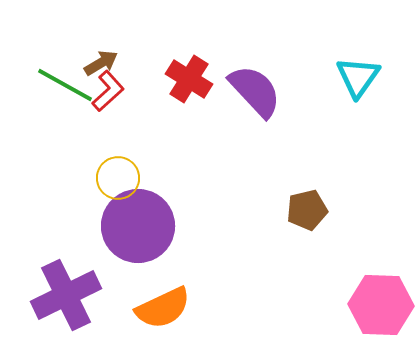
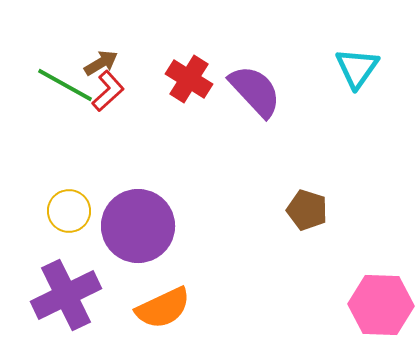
cyan triangle: moved 1 px left, 9 px up
yellow circle: moved 49 px left, 33 px down
brown pentagon: rotated 30 degrees clockwise
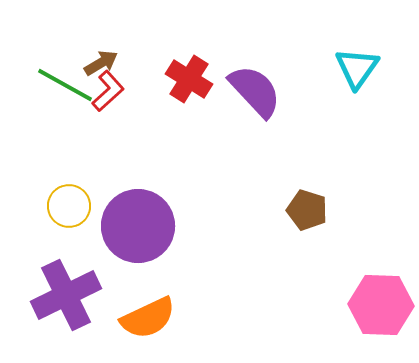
yellow circle: moved 5 px up
orange semicircle: moved 15 px left, 10 px down
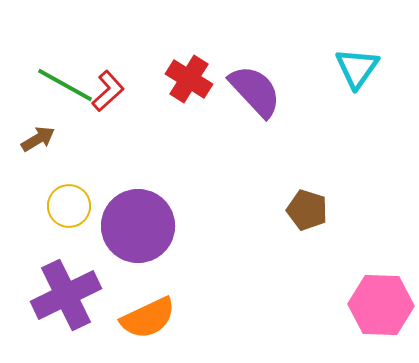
brown arrow: moved 63 px left, 76 px down
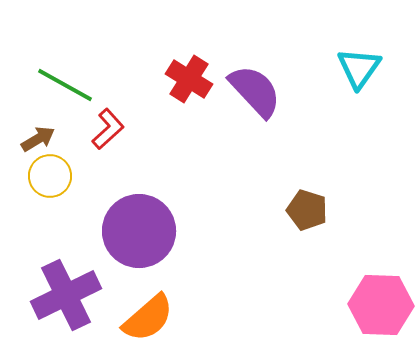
cyan triangle: moved 2 px right
red L-shape: moved 38 px down
yellow circle: moved 19 px left, 30 px up
purple circle: moved 1 px right, 5 px down
orange semicircle: rotated 16 degrees counterclockwise
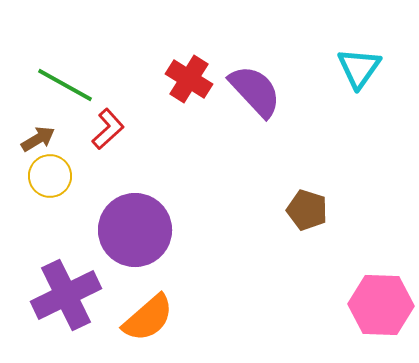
purple circle: moved 4 px left, 1 px up
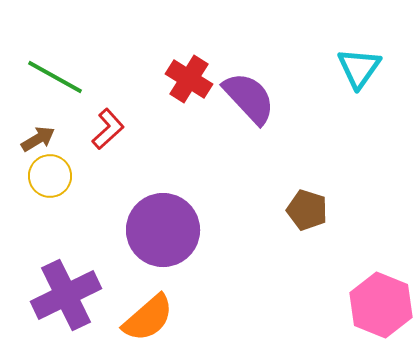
green line: moved 10 px left, 8 px up
purple semicircle: moved 6 px left, 7 px down
purple circle: moved 28 px right
pink hexagon: rotated 20 degrees clockwise
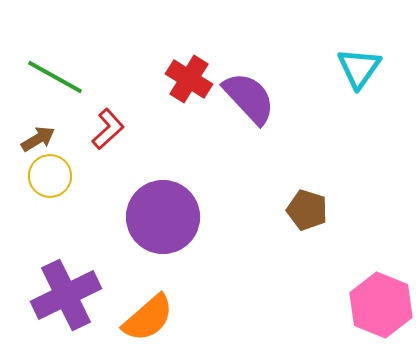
purple circle: moved 13 px up
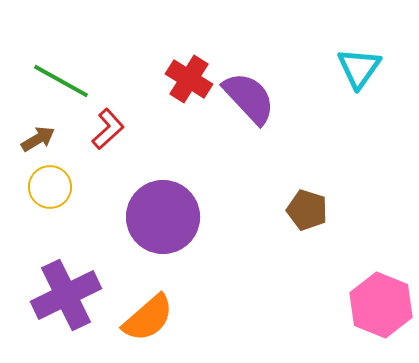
green line: moved 6 px right, 4 px down
yellow circle: moved 11 px down
